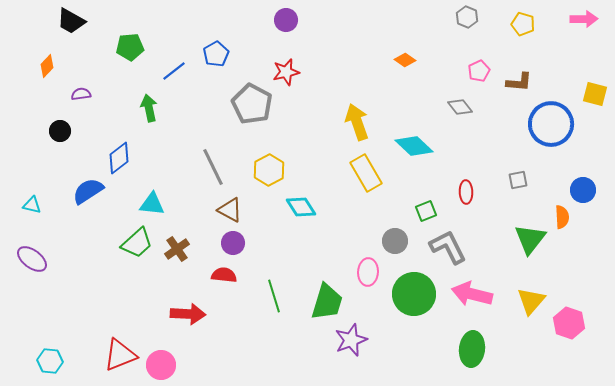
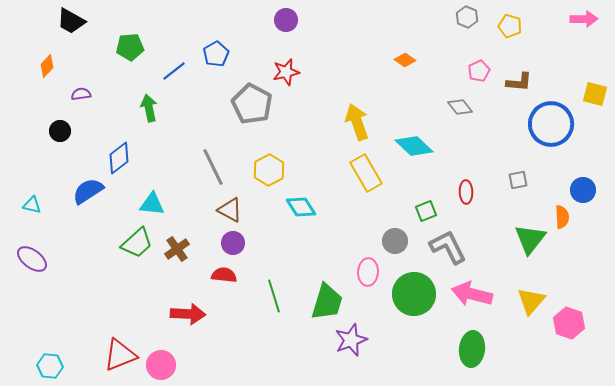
yellow pentagon at (523, 24): moved 13 px left, 2 px down
cyan hexagon at (50, 361): moved 5 px down
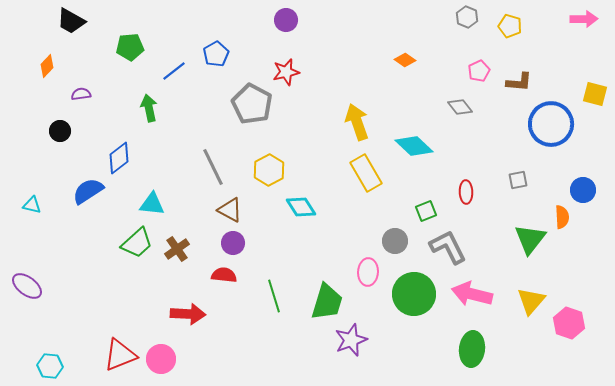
purple ellipse at (32, 259): moved 5 px left, 27 px down
pink circle at (161, 365): moved 6 px up
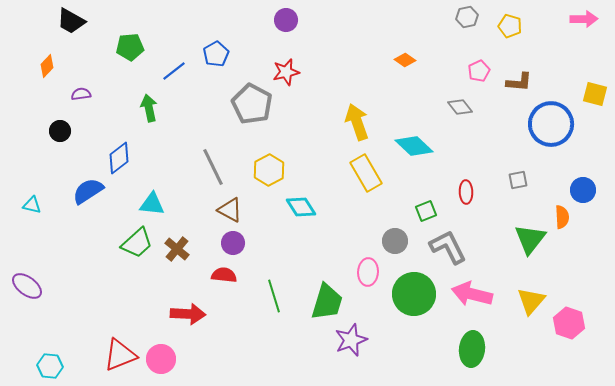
gray hexagon at (467, 17): rotated 25 degrees clockwise
brown cross at (177, 249): rotated 15 degrees counterclockwise
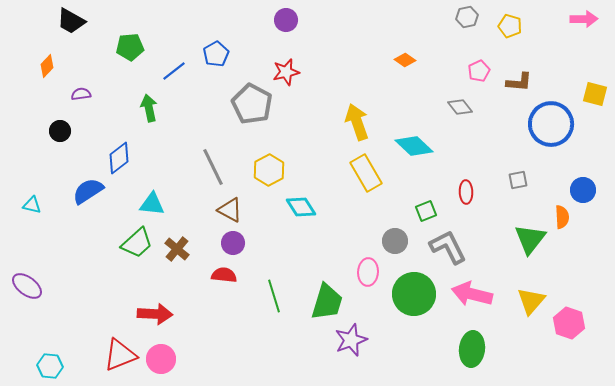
red arrow at (188, 314): moved 33 px left
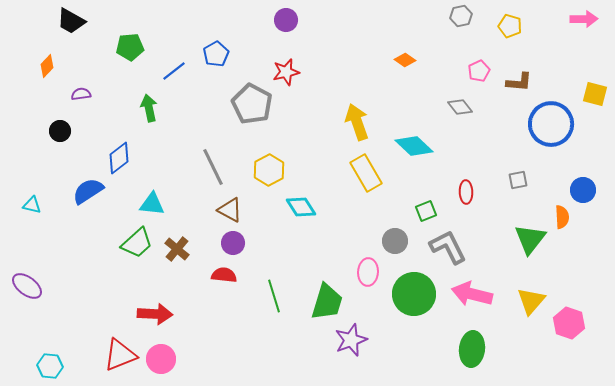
gray hexagon at (467, 17): moved 6 px left, 1 px up
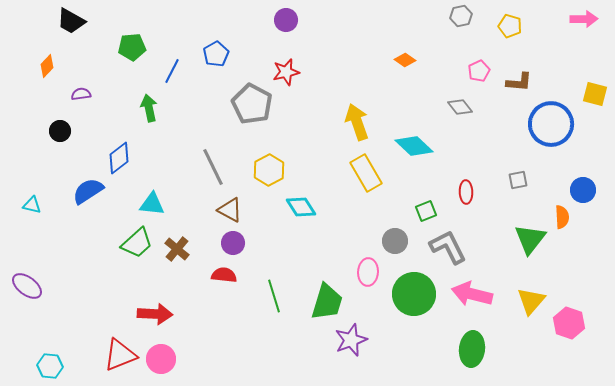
green pentagon at (130, 47): moved 2 px right
blue line at (174, 71): moved 2 px left; rotated 25 degrees counterclockwise
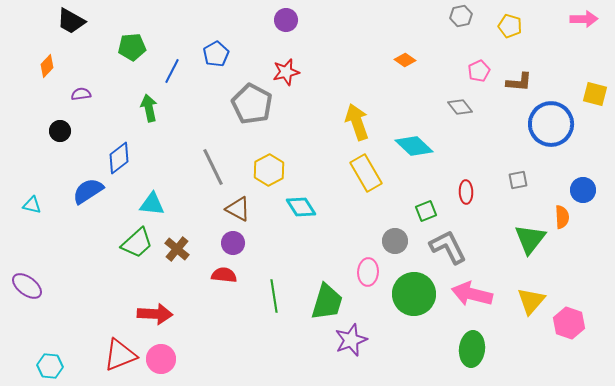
brown triangle at (230, 210): moved 8 px right, 1 px up
green line at (274, 296): rotated 8 degrees clockwise
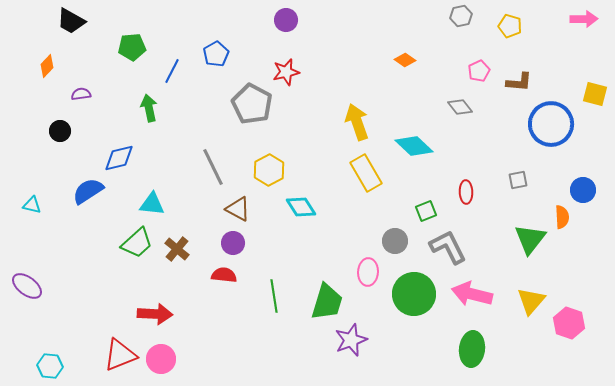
blue diamond at (119, 158): rotated 24 degrees clockwise
